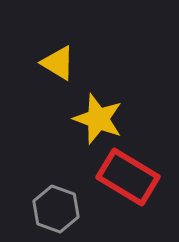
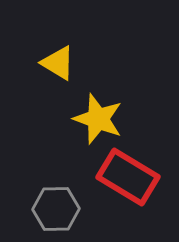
gray hexagon: rotated 21 degrees counterclockwise
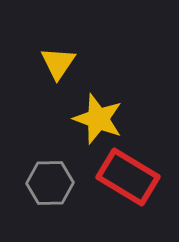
yellow triangle: rotated 33 degrees clockwise
gray hexagon: moved 6 px left, 26 px up
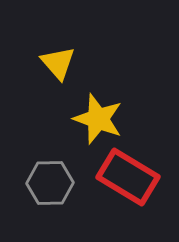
yellow triangle: rotated 15 degrees counterclockwise
